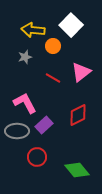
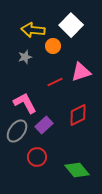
pink triangle: rotated 20 degrees clockwise
red line: moved 2 px right, 4 px down; rotated 56 degrees counterclockwise
gray ellipse: rotated 55 degrees counterclockwise
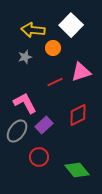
orange circle: moved 2 px down
red circle: moved 2 px right
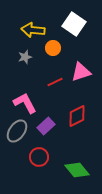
white square: moved 3 px right, 1 px up; rotated 10 degrees counterclockwise
red diamond: moved 1 px left, 1 px down
purple rectangle: moved 2 px right, 1 px down
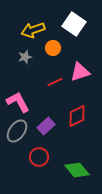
yellow arrow: rotated 25 degrees counterclockwise
pink triangle: moved 1 px left
pink L-shape: moved 7 px left, 1 px up
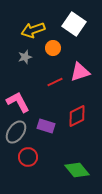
purple rectangle: rotated 60 degrees clockwise
gray ellipse: moved 1 px left, 1 px down
red circle: moved 11 px left
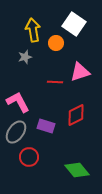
yellow arrow: rotated 100 degrees clockwise
orange circle: moved 3 px right, 5 px up
red line: rotated 28 degrees clockwise
red diamond: moved 1 px left, 1 px up
red circle: moved 1 px right
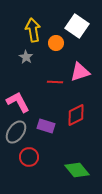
white square: moved 3 px right, 2 px down
gray star: moved 1 px right; rotated 24 degrees counterclockwise
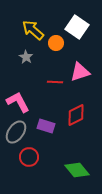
white square: moved 1 px down
yellow arrow: rotated 40 degrees counterclockwise
